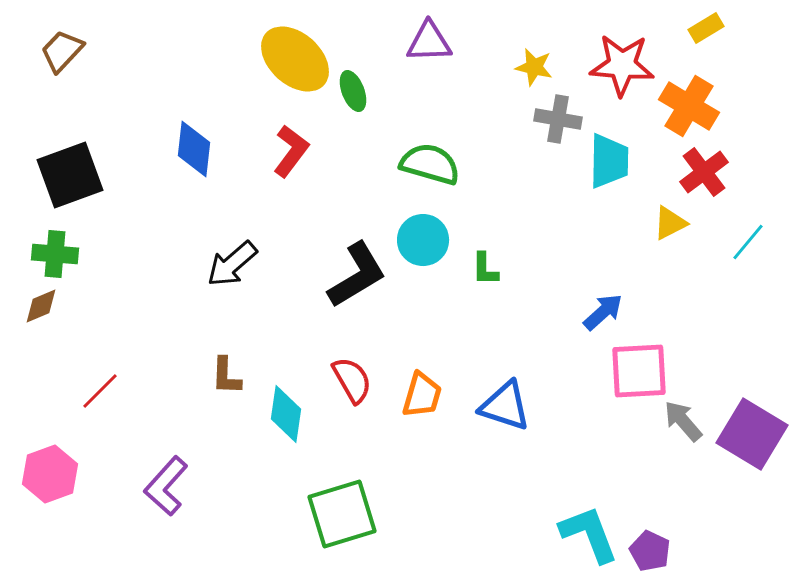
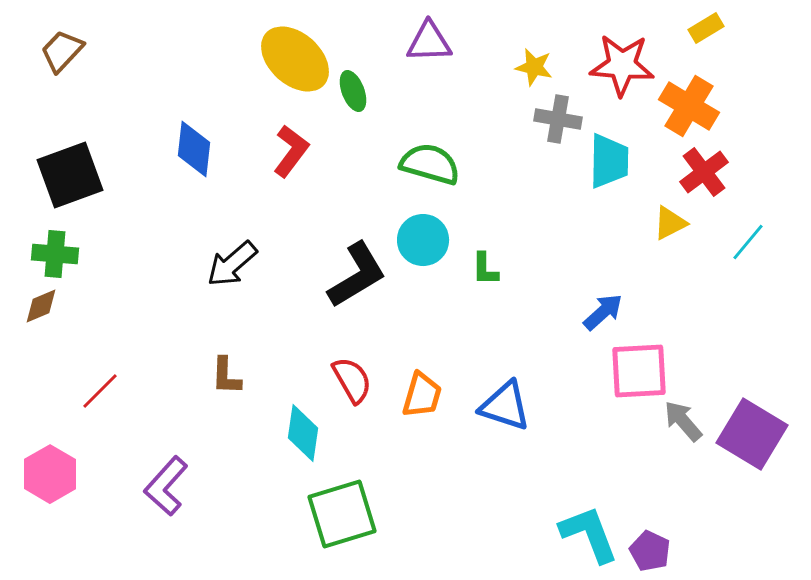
cyan diamond: moved 17 px right, 19 px down
pink hexagon: rotated 10 degrees counterclockwise
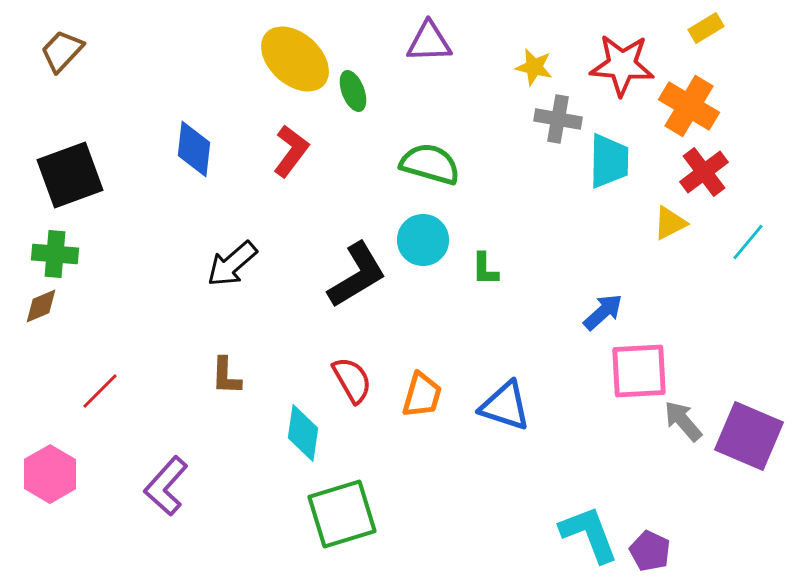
purple square: moved 3 px left, 2 px down; rotated 8 degrees counterclockwise
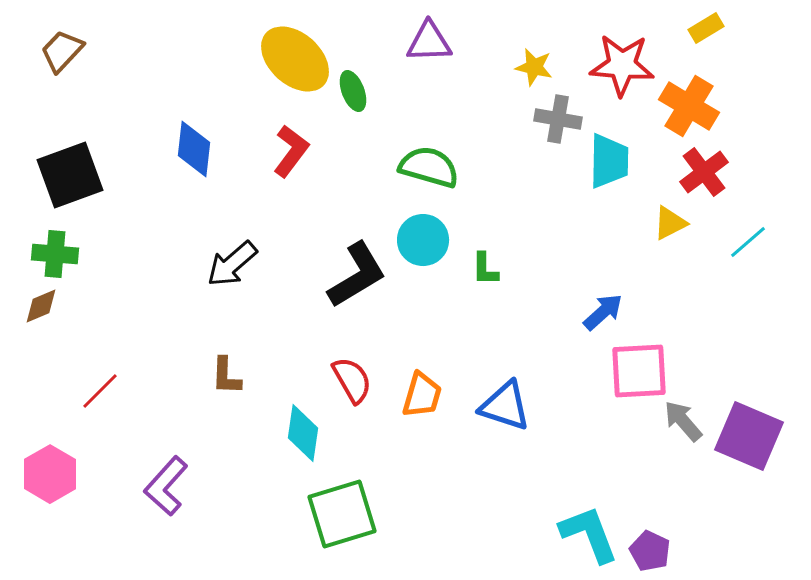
green semicircle: moved 1 px left, 3 px down
cyan line: rotated 9 degrees clockwise
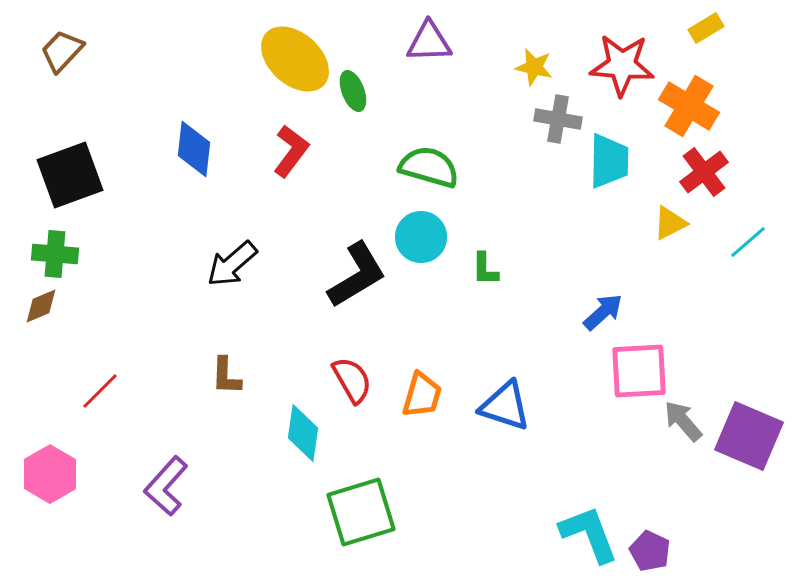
cyan circle: moved 2 px left, 3 px up
green square: moved 19 px right, 2 px up
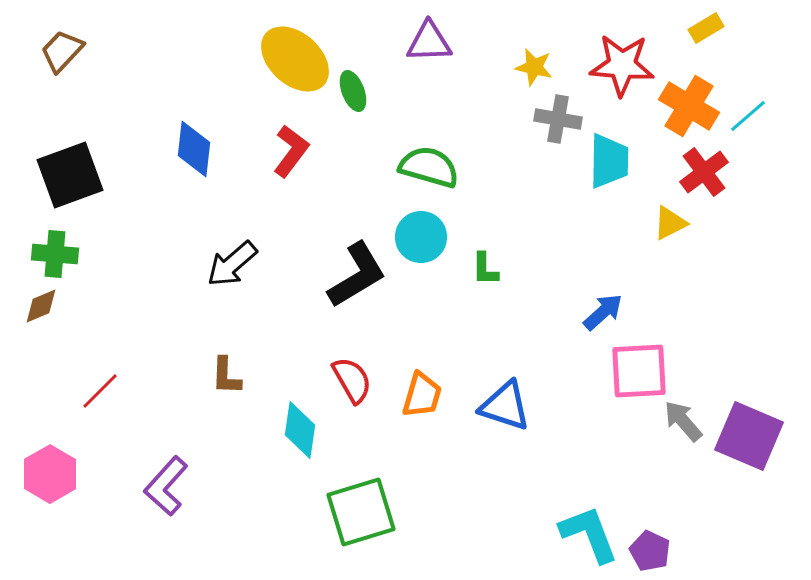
cyan line: moved 126 px up
cyan diamond: moved 3 px left, 3 px up
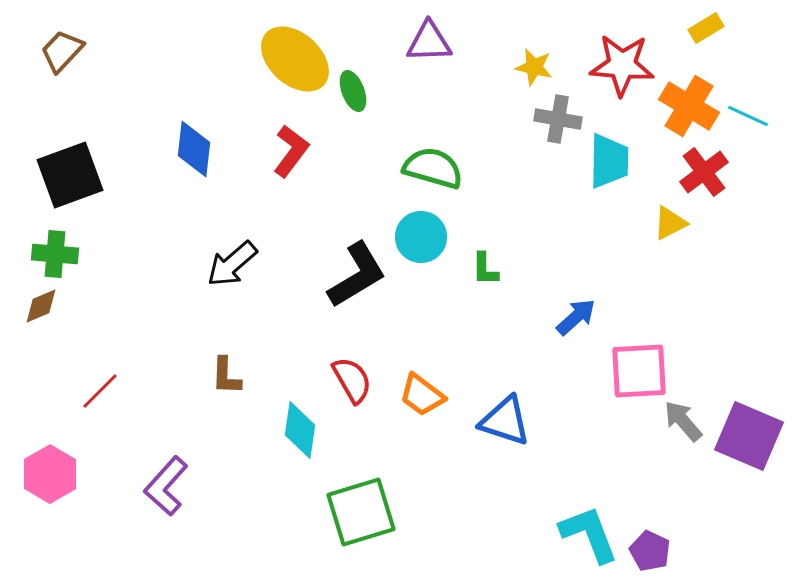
cyan line: rotated 66 degrees clockwise
green semicircle: moved 4 px right, 1 px down
blue arrow: moved 27 px left, 5 px down
orange trapezoid: rotated 111 degrees clockwise
blue triangle: moved 15 px down
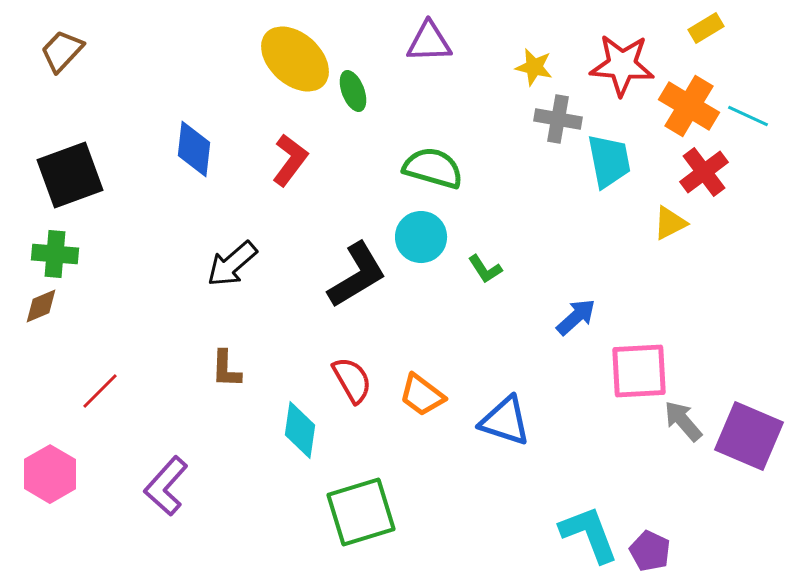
red L-shape: moved 1 px left, 9 px down
cyan trapezoid: rotated 12 degrees counterclockwise
green L-shape: rotated 33 degrees counterclockwise
brown L-shape: moved 7 px up
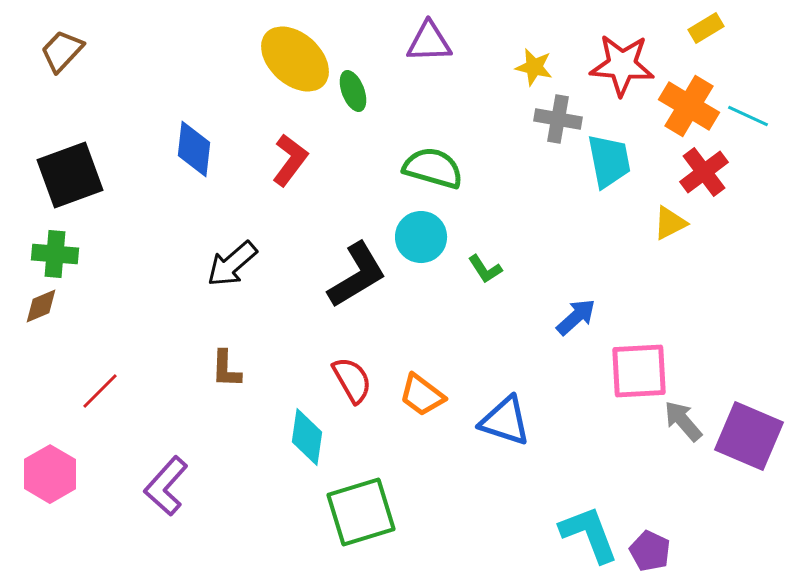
cyan diamond: moved 7 px right, 7 px down
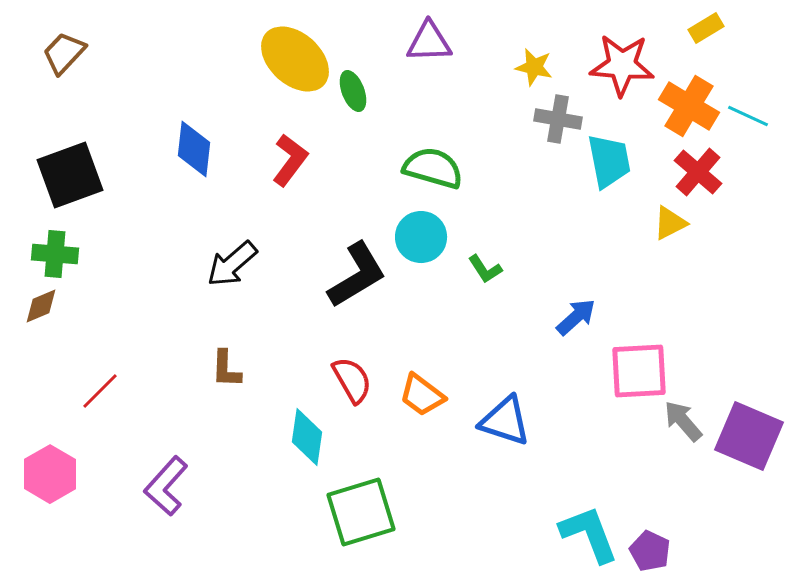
brown trapezoid: moved 2 px right, 2 px down
red cross: moved 6 px left; rotated 12 degrees counterclockwise
